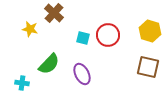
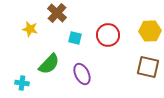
brown cross: moved 3 px right
yellow hexagon: rotated 20 degrees counterclockwise
cyan square: moved 8 px left
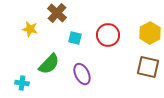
yellow hexagon: moved 2 px down; rotated 25 degrees counterclockwise
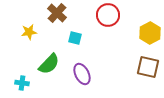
yellow star: moved 1 px left, 3 px down; rotated 21 degrees counterclockwise
red circle: moved 20 px up
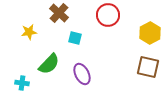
brown cross: moved 2 px right
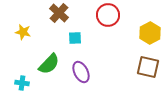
yellow star: moved 6 px left; rotated 21 degrees clockwise
cyan square: rotated 16 degrees counterclockwise
purple ellipse: moved 1 px left, 2 px up
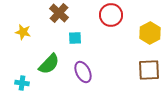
red circle: moved 3 px right
brown square: moved 1 px right, 3 px down; rotated 15 degrees counterclockwise
purple ellipse: moved 2 px right
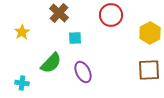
yellow star: moved 1 px left; rotated 28 degrees clockwise
green semicircle: moved 2 px right, 1 px up
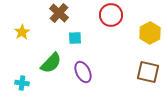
brown square: moved 1 px left, 2 px down; rotated 15 degrees clockwise
